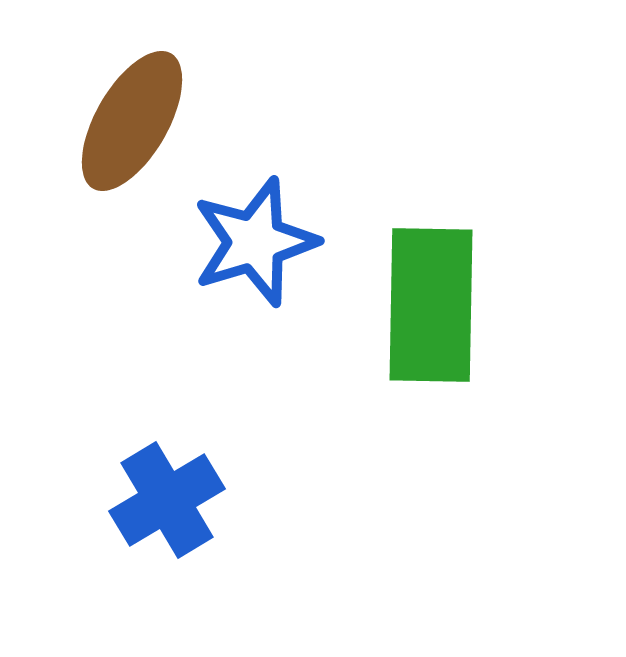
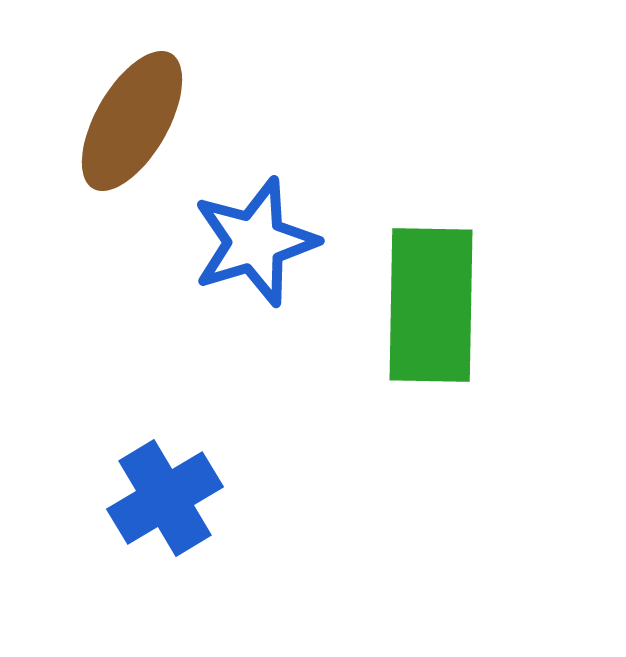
blue cross: moved 2 px left, 2 px up
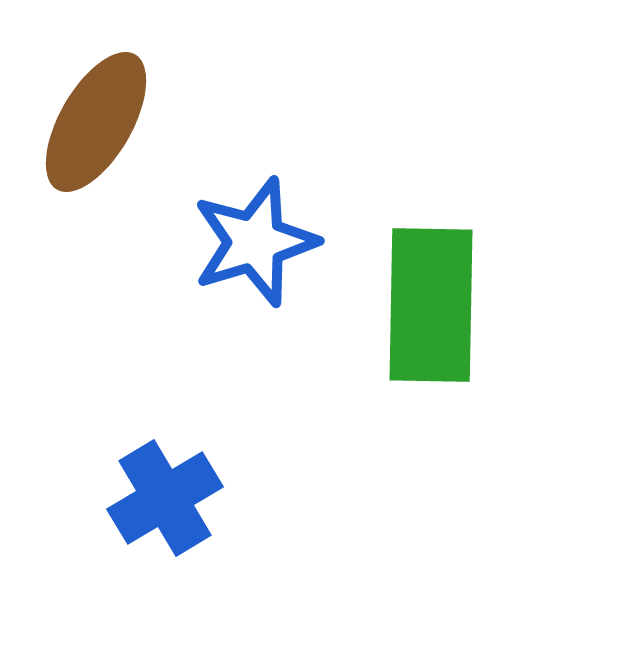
brown ellipse: moved 36 px left, 1 px down
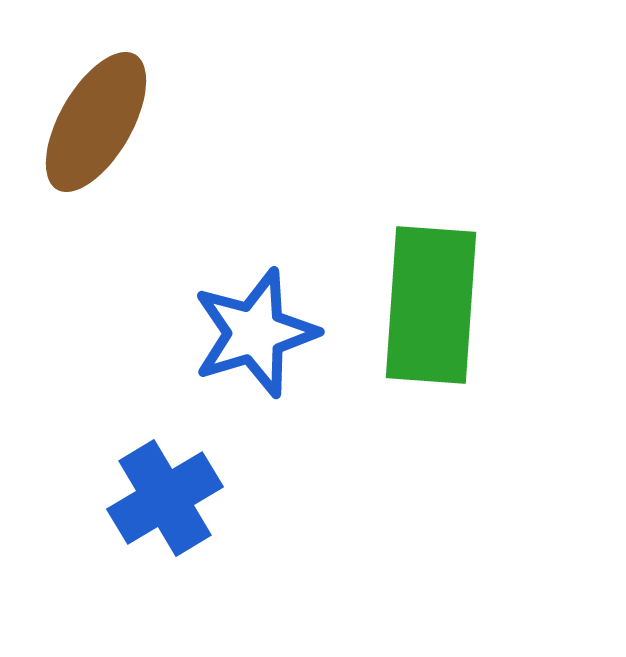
blue star: moved 91 px down
green rectangle: rotated 3 degrees clockwise
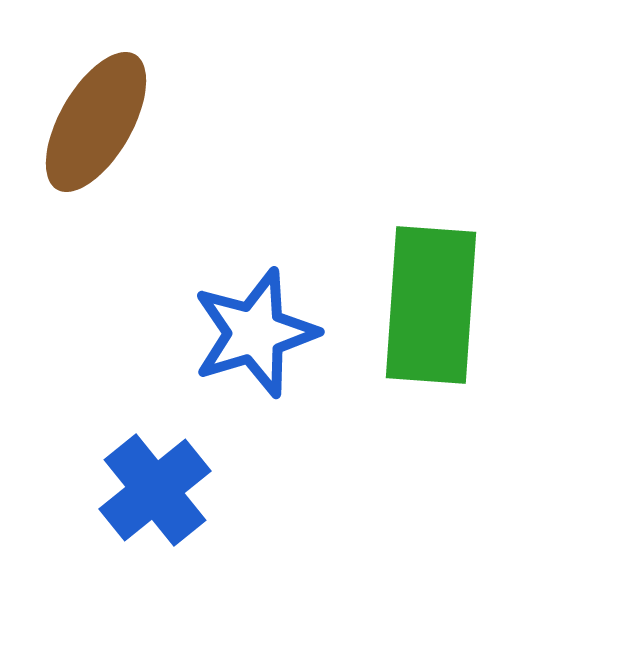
blue cross: moved 10 px left, 8 px up; rotated 8 degrees counterclockwise
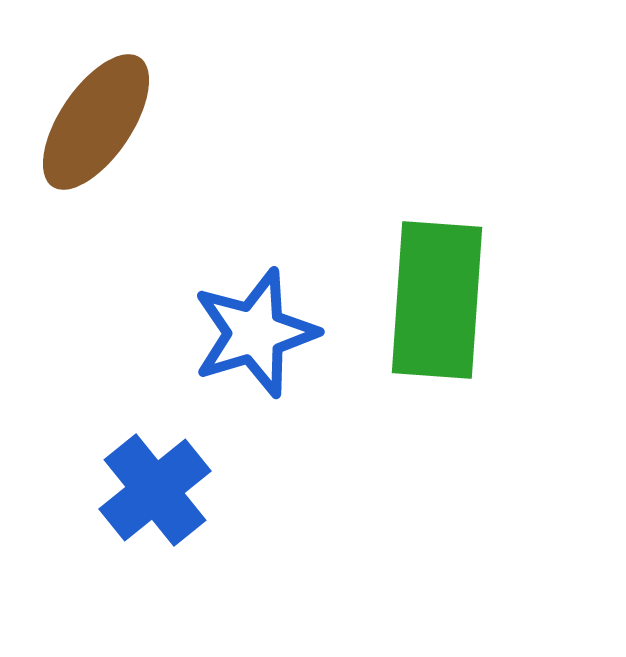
brown ellipse: rotated 4 degrees clockwise
green rectangle: moved 6 px right, 5 px up
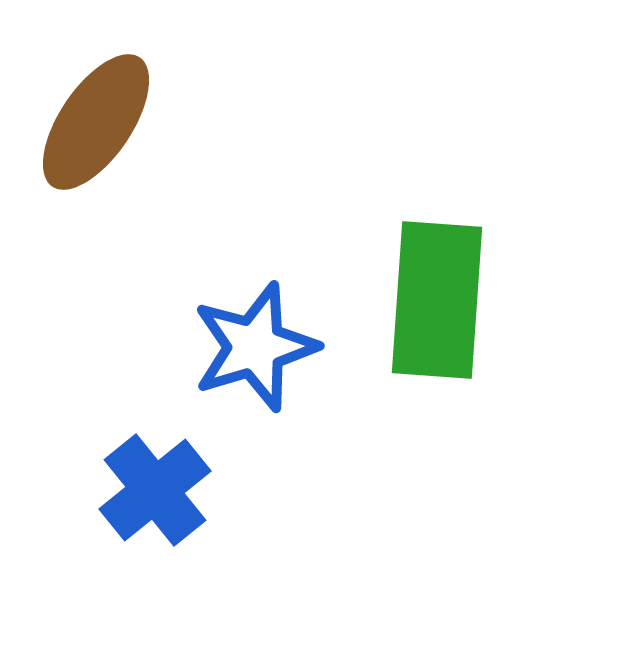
blue star: moved 14 px down
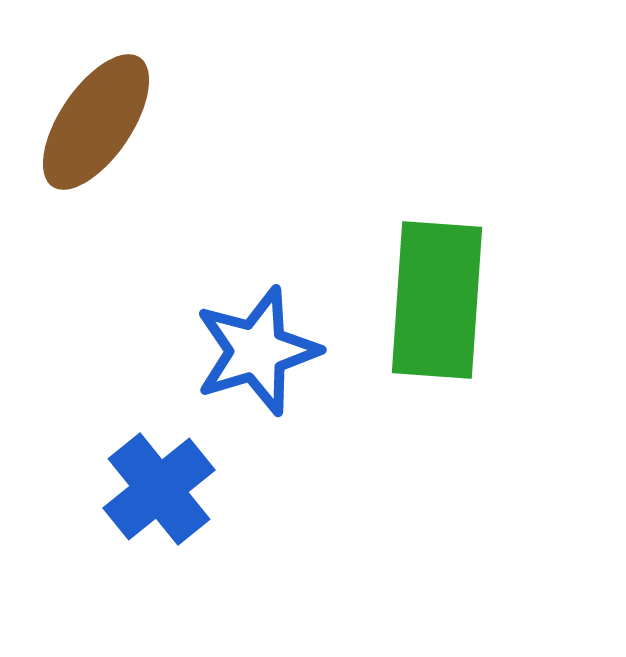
blue star: moved 2 px right, 4 px down
blue cross: moved 4 px right, 1 px up
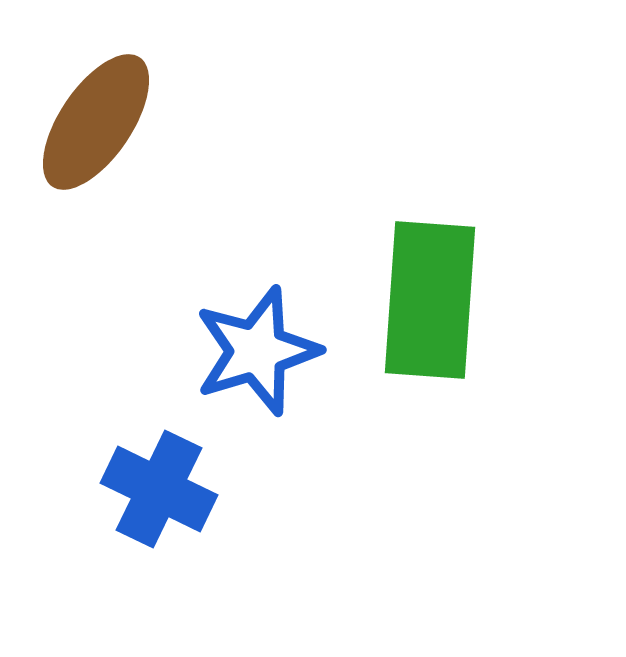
green rectangle: moved 7 px left
blue cross: rotated 25 degrees counterclockwise
